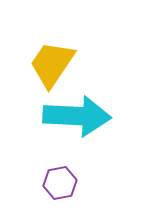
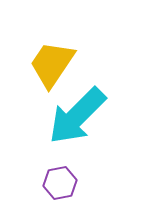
cyan arrow: rotated 132 degrees clockwise
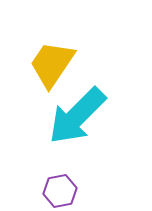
purple hexagon: moved 8 px down
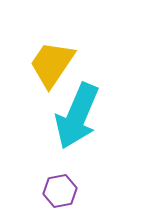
cyan arrow: rotated 22 degrees counterclockwise
